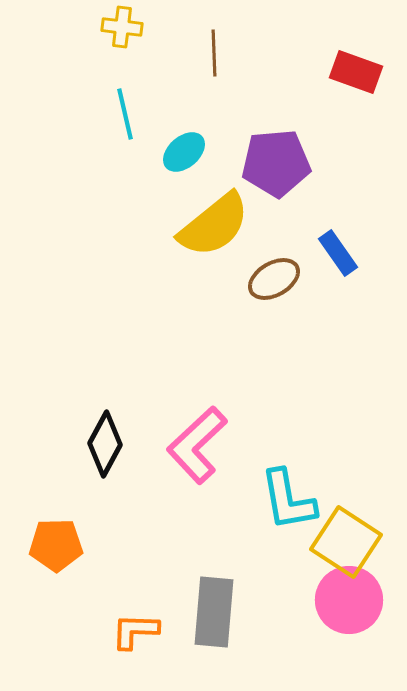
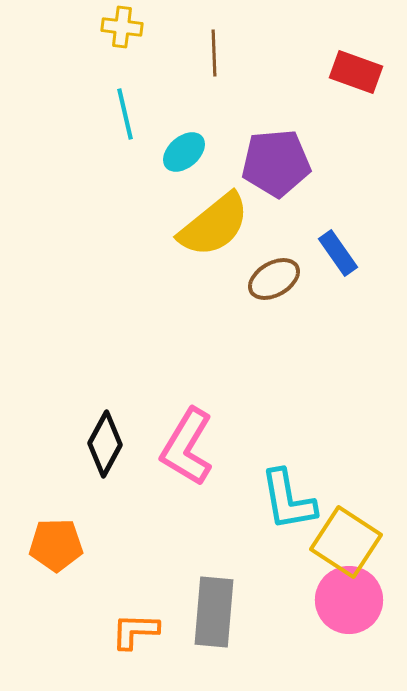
pink L-shape: moved 10 px left, 2 px down; rotated 16 degrees counterclockwise
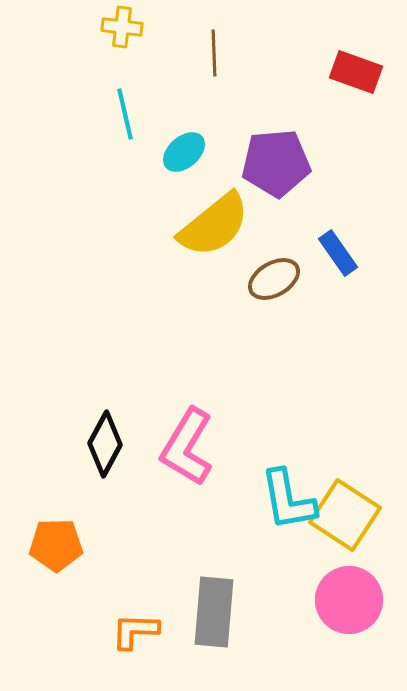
yellow square: moved 1 px left, 27 px up
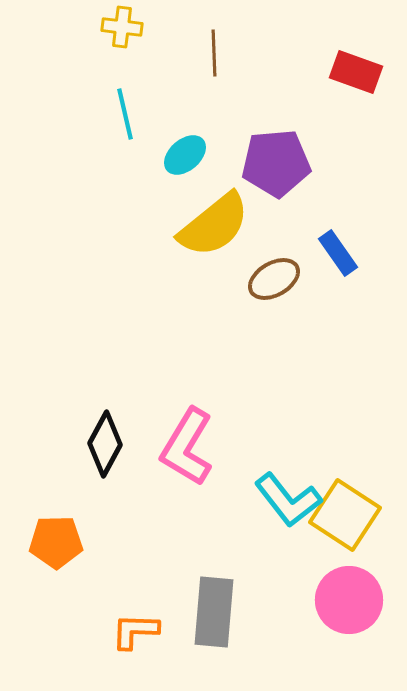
cyan ellipse: moved 1 px right, 3 px down
cyan L-shape: rotated 28 degrees counterclockwise
orange pentagon: moved 3 px up
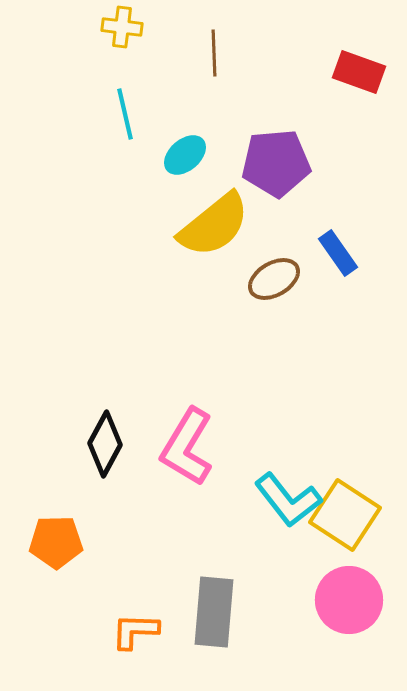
red rectangle: moved 3 px right
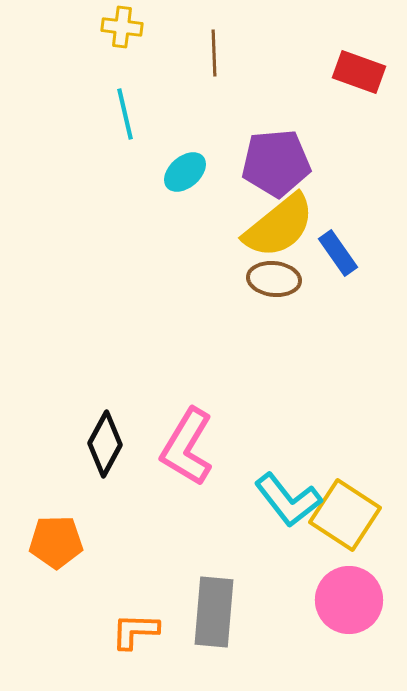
cyan ellipse: moved 17 px down
yellow semicircle: moved 65 px right, 1 px down
brown ellipse: rotated 36 degrees clockwise
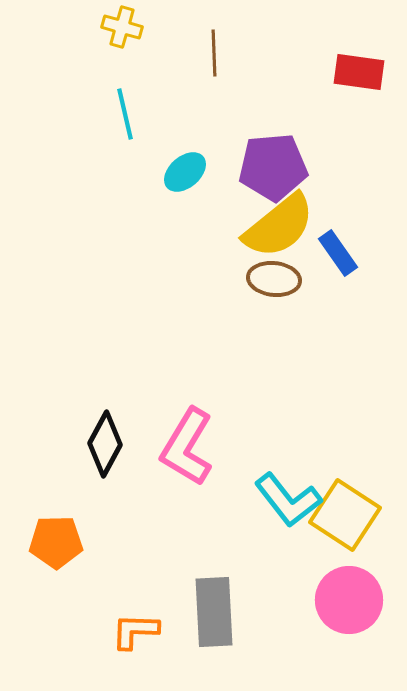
yellow cross: rotated 9 degrees clockwise
red rectangle: rotated 12 degrees counterclockwise
purple pentagon: moved 3 px left, 4 px down
gray rectangle: rotated 8 degrees counterclockwise
